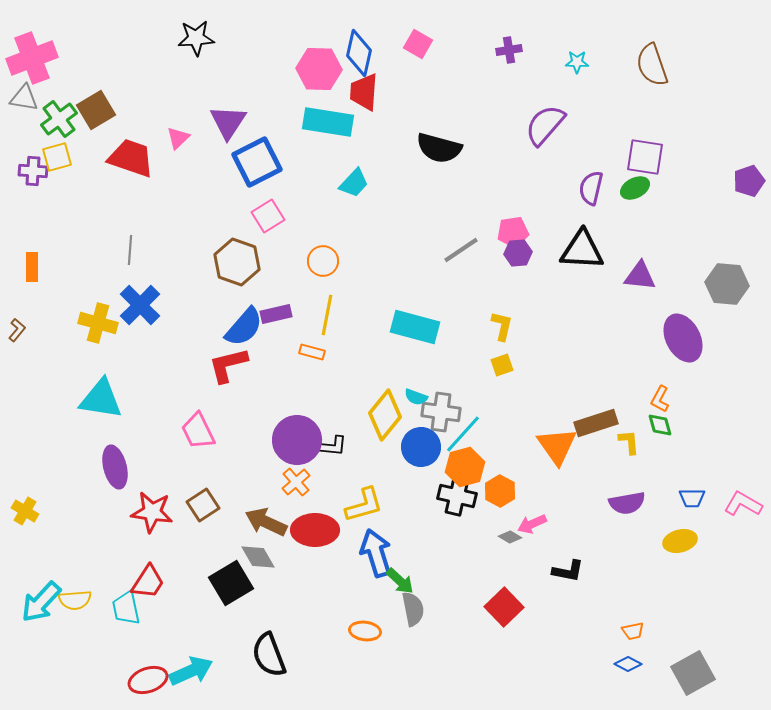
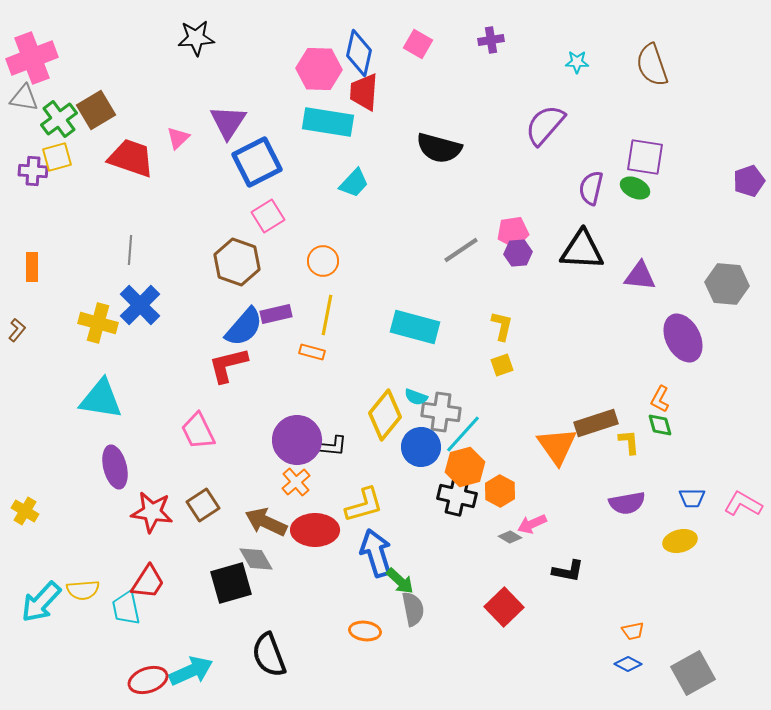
purple cross at (509, 50): moved 18 px left, 10 px up
green ellipse at (635, 188): rotated 52 degrees clockwise
gray diamond at (258, 557): moved 2 px left, 2 px down
black square at (231, 583): rotated 15 degrees clockwise
yellow semicircle at (75, 600): moved 8 px right, 10 px up
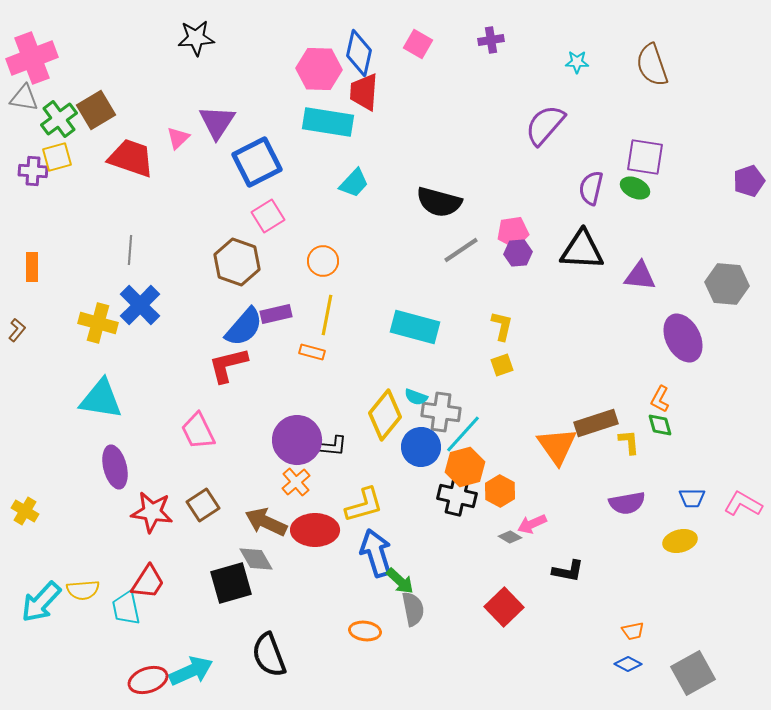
purple triangle at (228, 122): moved 11 px left
black semicircle at (439, 148): moved 54 px down
